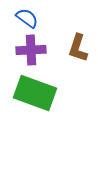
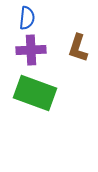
blue semicircle: rotated 60 degrees clockwise
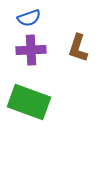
blue semicircle: moved 2 px right; rotated 65 degrees clockwise
green rectangle: moved 6 px left, 9 px down
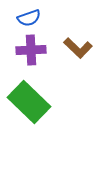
brown L-shape: rotated 64 degrees counterclockwise
green rectangle: rotated 24 degrees clockwise
